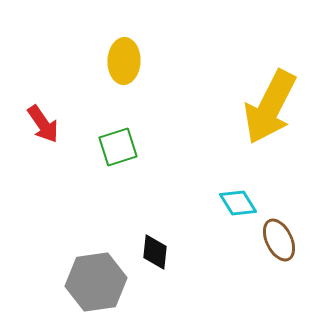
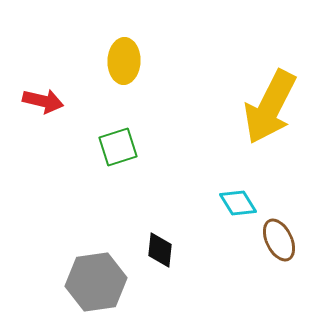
red arrow: moved 23 px up; rotated 42 degrees counterclockwise
black diamond: moved 5 px right, 2 px up
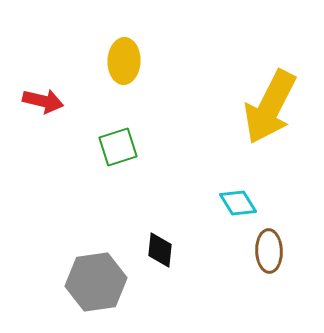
brown ellipse: moved 10 px left, 11 px down; rotated 24 degrees clockwise
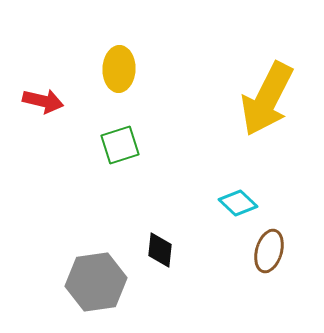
yellow ellipse: moved 5 px left, 8 px down
yellow arrow: moved 3 px left, 8 px up
green square: moved 2 px right, 2 px up
cyan diamond: rotated 15 degrees counterclockwise
brown ellipse: rotated 18 degrees clockwise
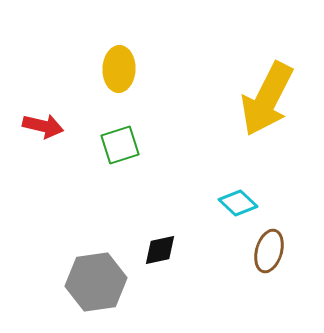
red arrow: moved 25 px down
black diamond: rotated 72 degrees clockwise
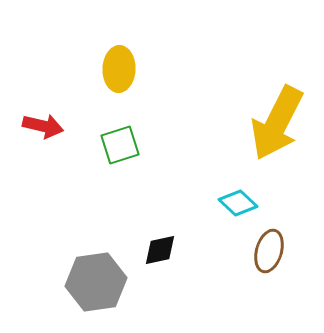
yellow arrow: moved 10 px right, 24 px down
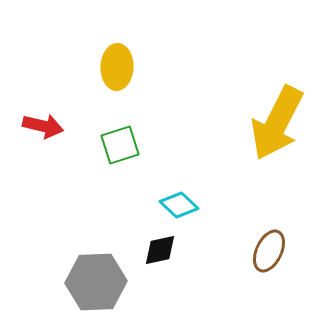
yellow ellipse: moved 2 px left, 2 px up
cyan diamond: moved 59 px left, 2 px down
brown ellipse: rotated 9 degrees clockwise
gray hexagon: rotated 6 degrees clockwise
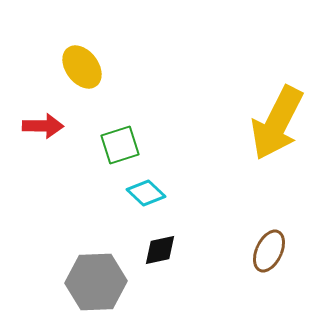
yellow ellipse: moved 35 px left; rotated 39 degrees counterclockwise
red arrow: rotated 12 degrees counterclockwise
cyan diamond: moved 33 px left, 12 px up
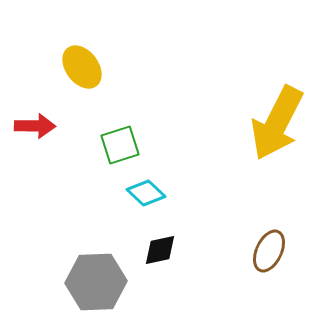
red arrow: moved 8 px left
